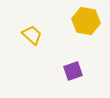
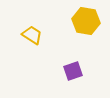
yellow trapezoid: rotated 10 degrees counterclockwise
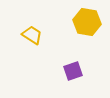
yellow hexagon: moved 1 px right, 1 px down
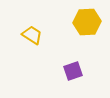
yellow hexagon: rotated 12 degrees counterclockwise
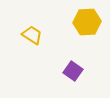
purple square: rotated 36 degrees counterclockwise
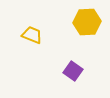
yellow trapezoid: rotated 10 degrees counterclockwise
